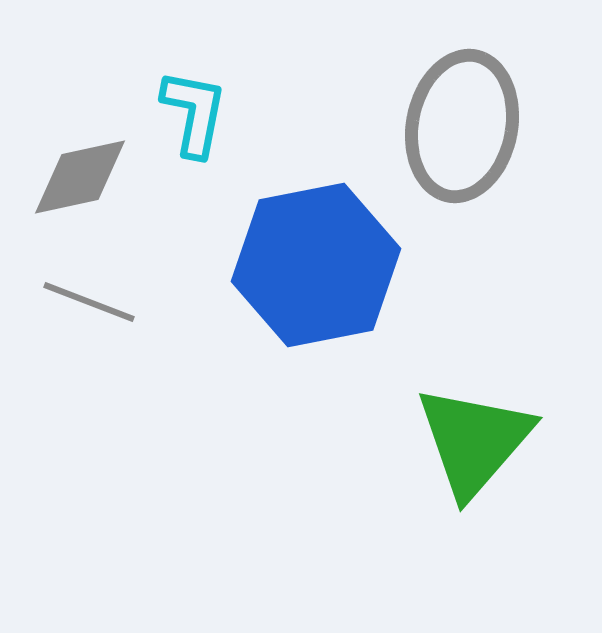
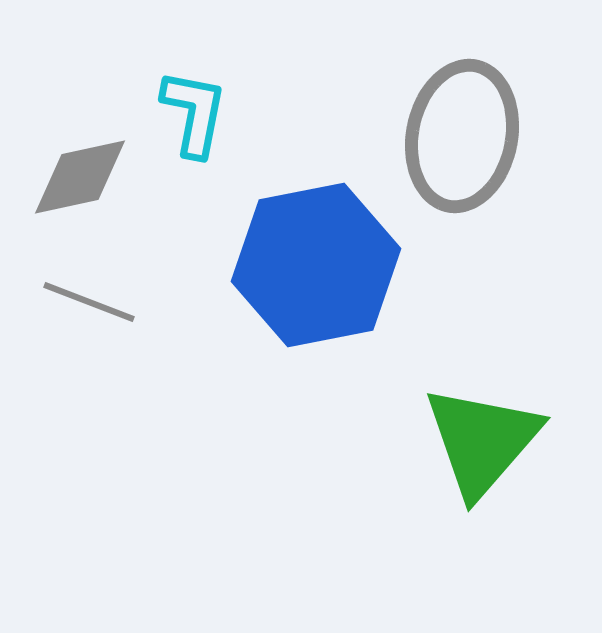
gray ellipse: moved 10 px down
green triangle: moved 8 px right
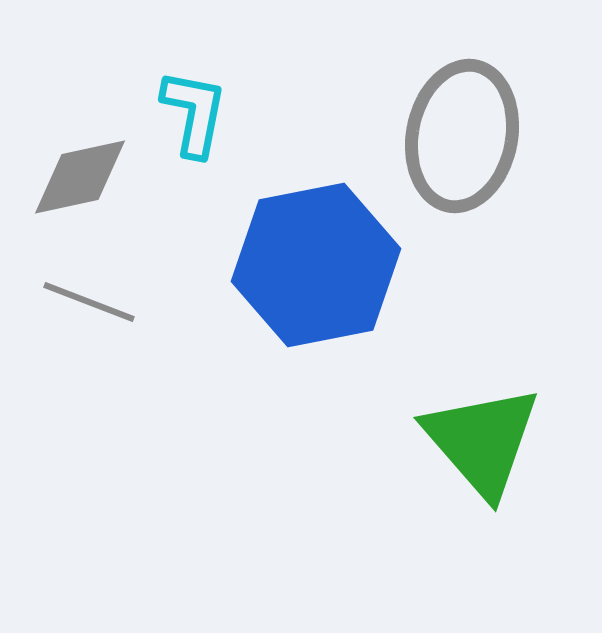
green triangle: rotated 22 degrees counterclockwise
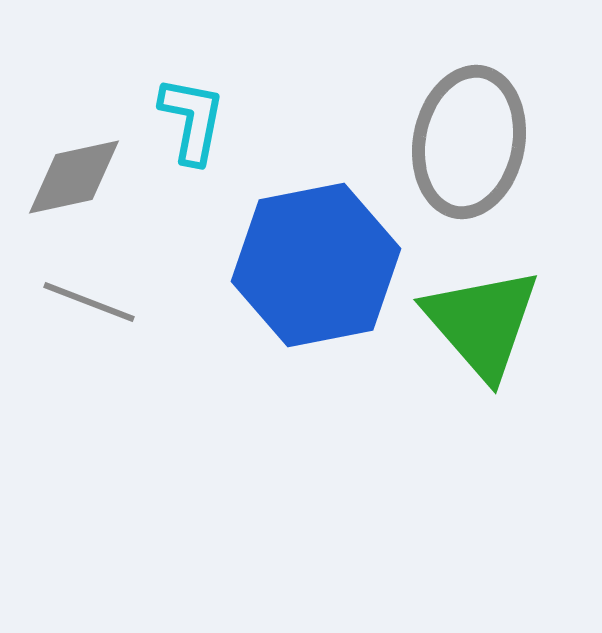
cyan L-shape: moved 2 px left, 7 px down
gray ellipse: moved 7 px right, 6 px down
gray diamond: moved 6 px left
green triangle: moved 118 px up
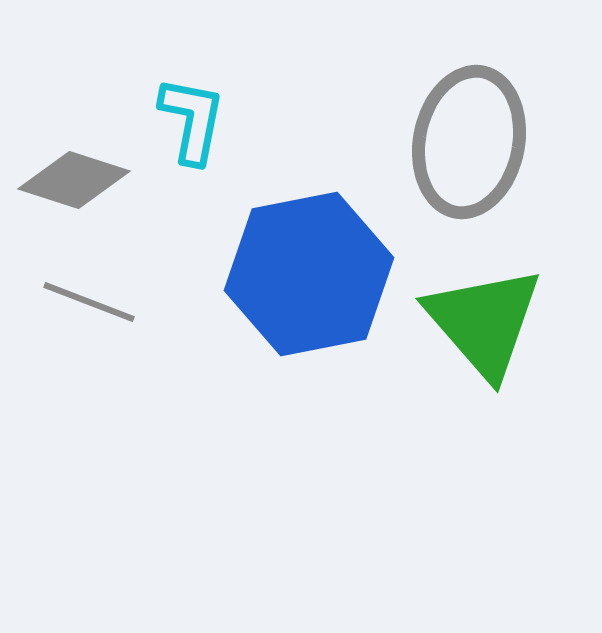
gray diamond: moved 3 px down; rotated 30 degrees clockwise
blue hexagon: moved 7 px left, 9 px down
green triangle: moved 2 px right, 1 px up
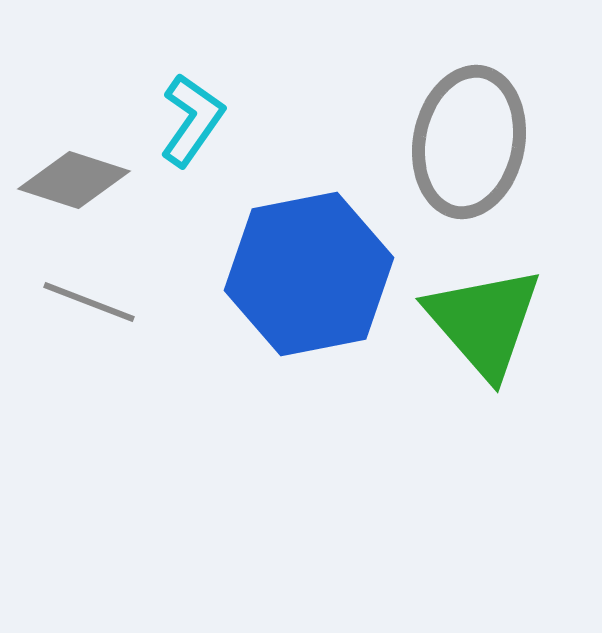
cyan L-shape: rotated 24 degrees clockwise
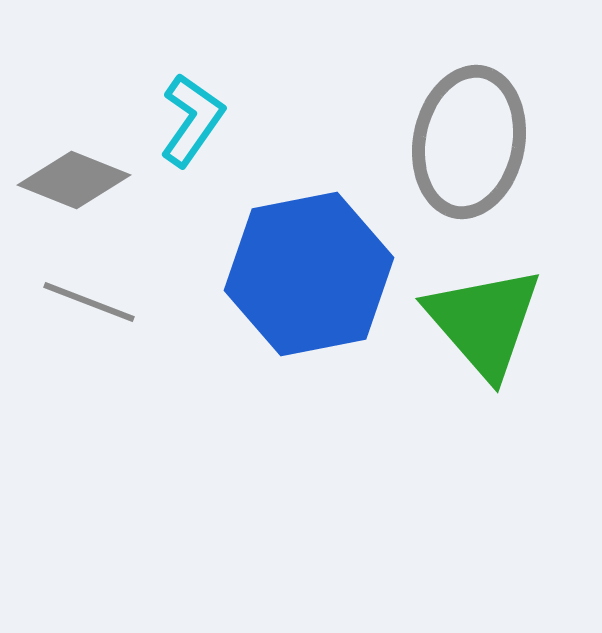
gray diamond: rotated 4 degrees clockwise
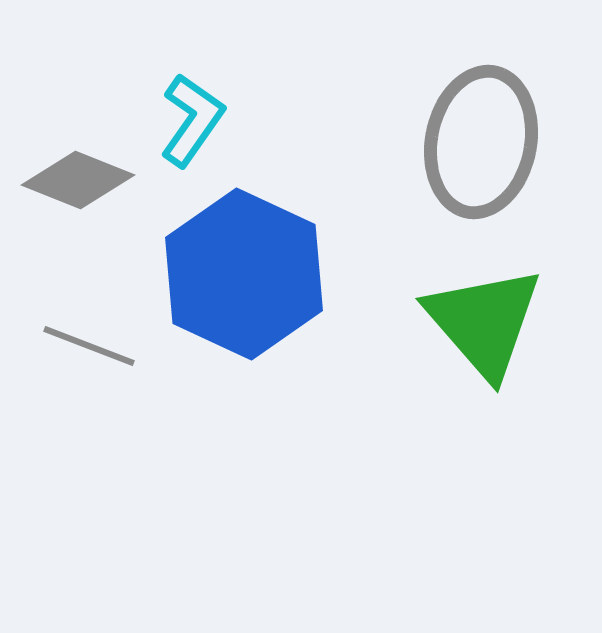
gray ellipse: moved 12 px right
gray diamond: moved 4 px right
blue hexagon: moved 65 px left; rotated 24 degrees counterclockwise
gray line: moved 44 px down
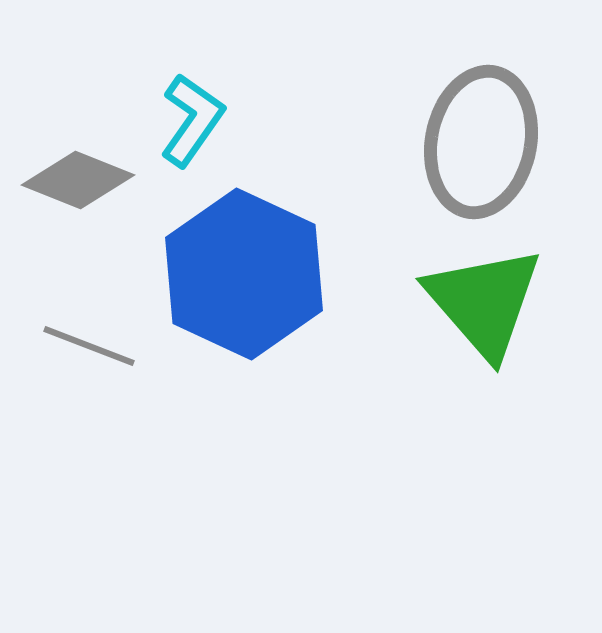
green triangle: moved 20 px up
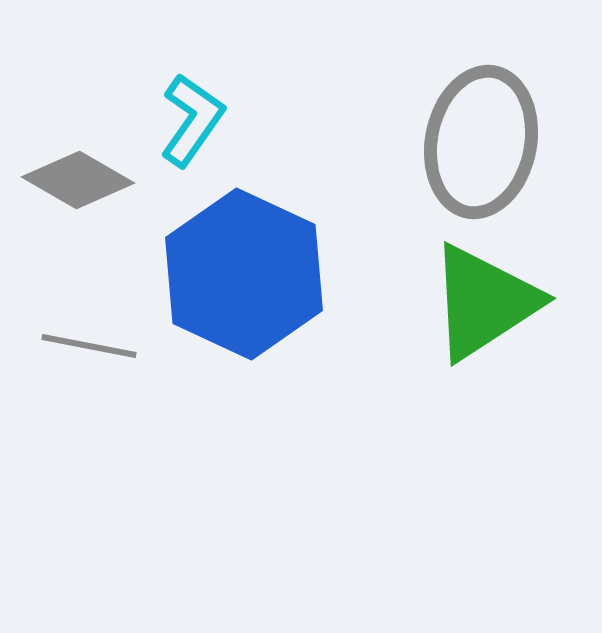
gray diamond: rotated 8 degrees clockwise
green triangle: rotated 38 degrees clockwise
gray line: rotated 10 degrees counterclockwise
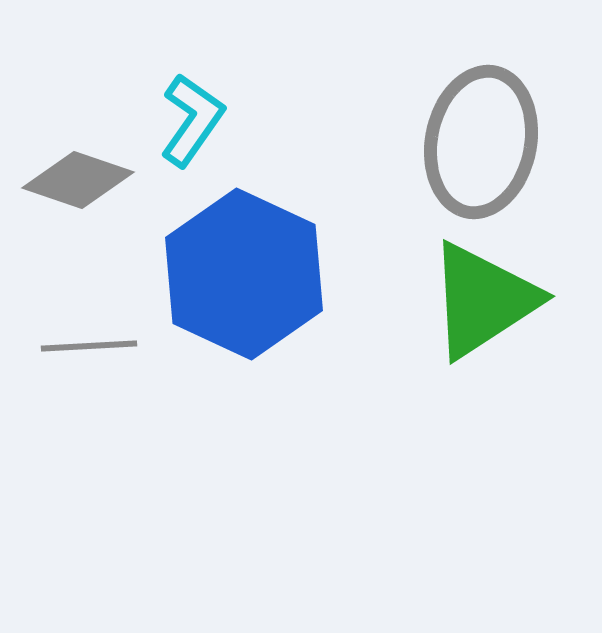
gray diamond: rotated 11 degrees counterclockwise
green triangle: moved 1 px left, 2 px up
gray line: rotated 14 degrees counterclockwise
